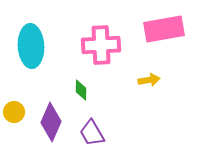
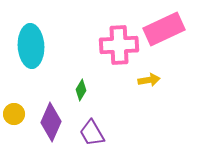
pink rectangle: rotated 15 degrees counterclockwise
pink cross: moved 18 px right
green diamond: rotated 30 degrees clockwise
yellow circle: moved 2 px down
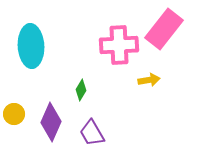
pink rectangle: rotated 27 degrees counterclockwise
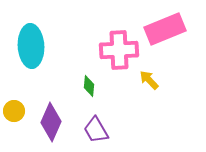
pink rectangle: moved 1 px right; rotated 30 degrees clockwise
pink cross: moved 5 px down
yellow arrow: rotated 125 degrees counterclockwise
green diamond: moved 8 px right, 4 px up; rotated 25 degrees counterclockwise
yellow circle: moved 3 px up
purple trapezoid: moved 4 px right, 3 px up
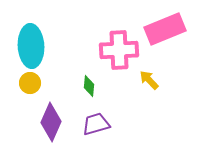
yellow circle: moved 16 px right, 28 px up
purple trapezoid: moved 6 px up; rotated 104 degrees clockwise
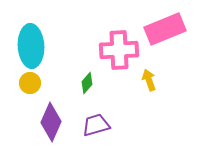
yellow arrow: rotated 25 degrees clockwise
green diamond: moved 2 px left, 3 px up; rotated 35 degrees clockwise
purple trapezoid: moved 1 px down
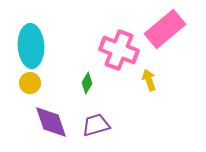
pink rectangle: rotated 18 degrees counterclockwise
pink cross: rotated 24 degrees clockwise
green diamond: rotated 10 degrees counterclockwise
purple diamond: rotated 42 degrees counterclockwise
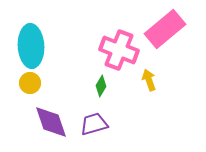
green diamond: moved 14 px right, 3 px down
purple trapezoid: moved 2 px left, 1 px up
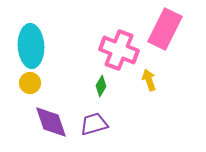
pink rectangle: rotated 24 degrees counterclockwise
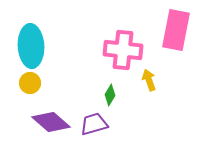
pink rectangle: moved 11 px right, 1 px down; rotated 15 degrees counterclockwise
pink cross: moved 4 px right; rotated 15 degrees counterclockwise
green diamond: moved 9 px right, 9 px down
purple diamond: rotated 30 degrees counterclockwise
